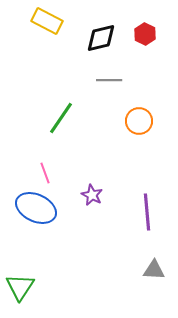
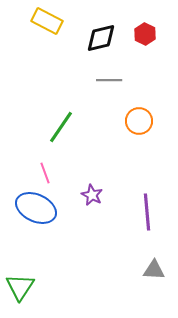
green line: moved 9 px down
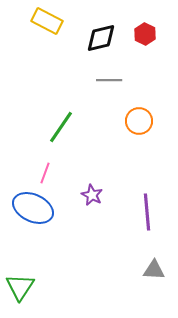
pink line: rotated 40 degrees clockwise
blue ellipse: moved 3 px left
